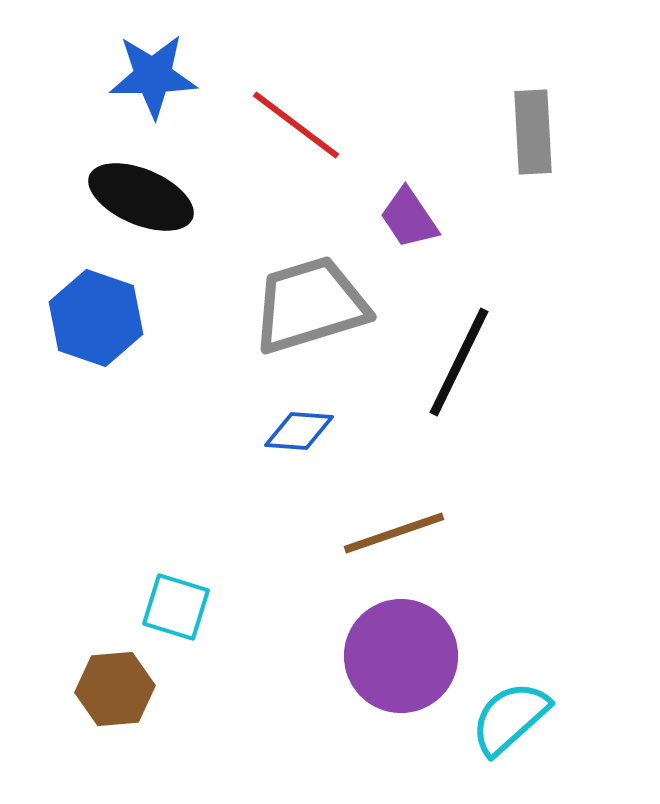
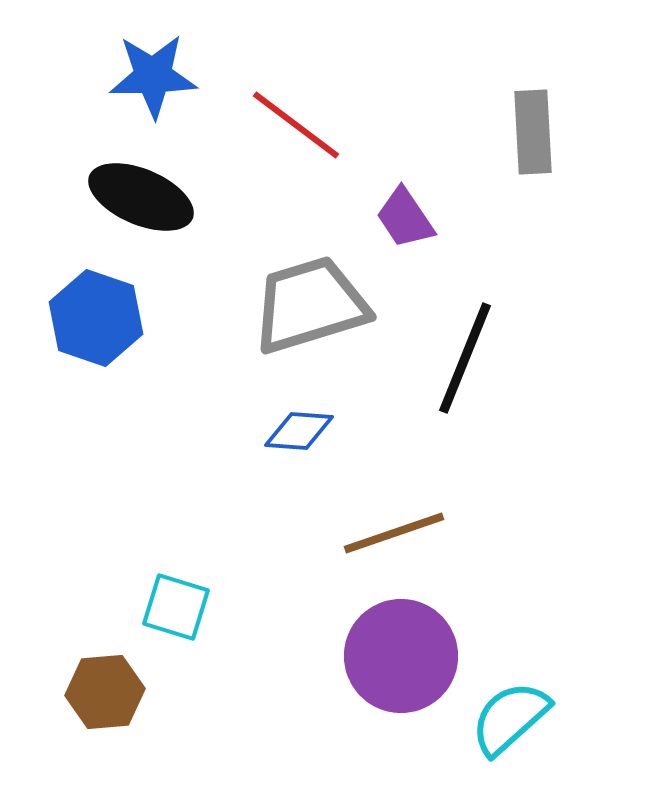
purple trapezoid: moved 4 px left
black line: moved 6 px right, 4 px up; rotated 4 degrees counterclockwise
brown hexagon: moved 10 px left, 3 px down
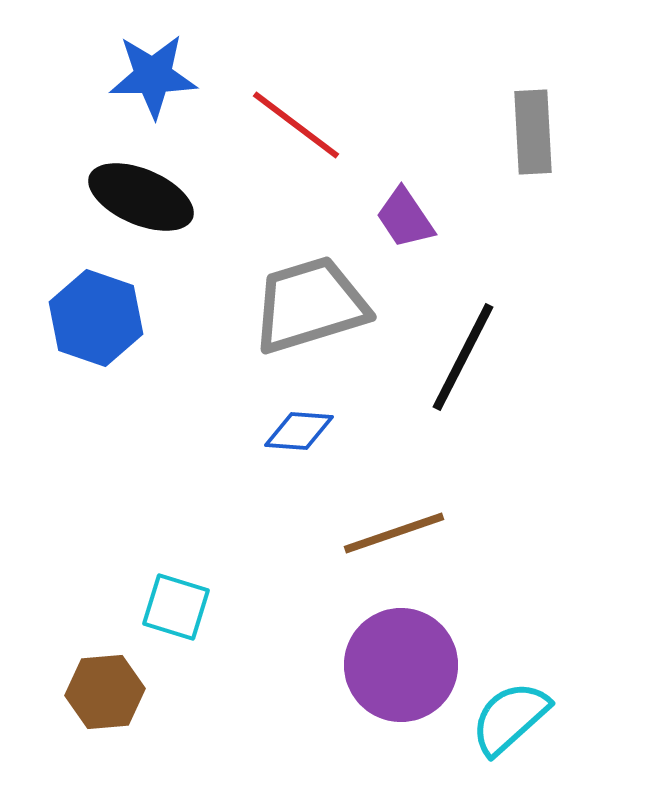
black line: moved 2 px left, 1 px up; rotated 5 degrees clockwise
purple circle: moved 9 px down
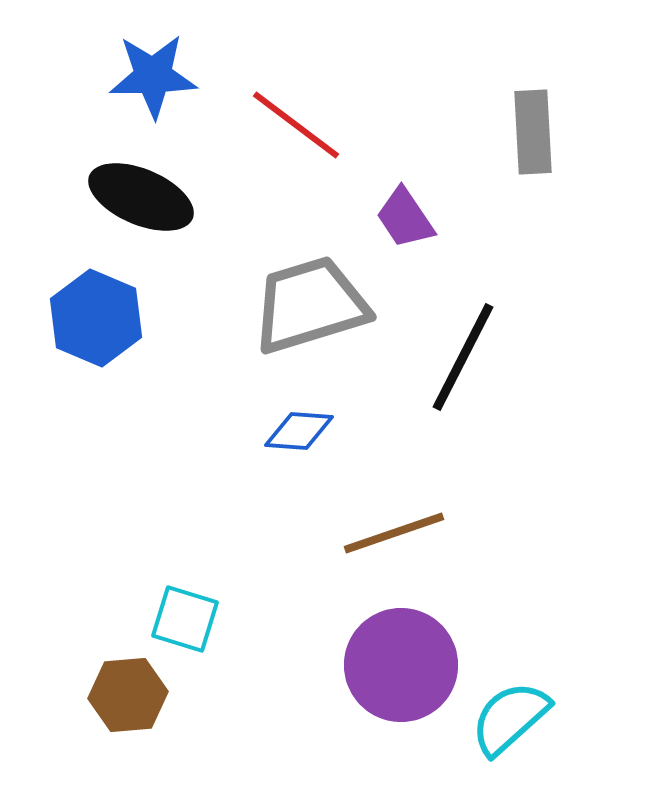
blue hexagon: rotated 4 degrees clockwise
cyan square: moved 9 px right, 12 px down
brown hexagon: moved 23 px right, 3 px down
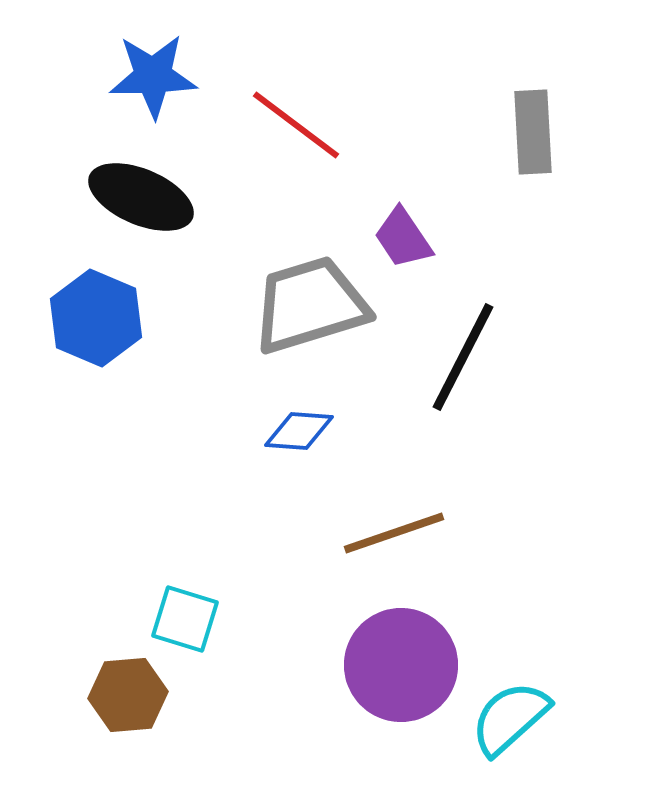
purple trapezoid: moved 2 px left, 20 px down
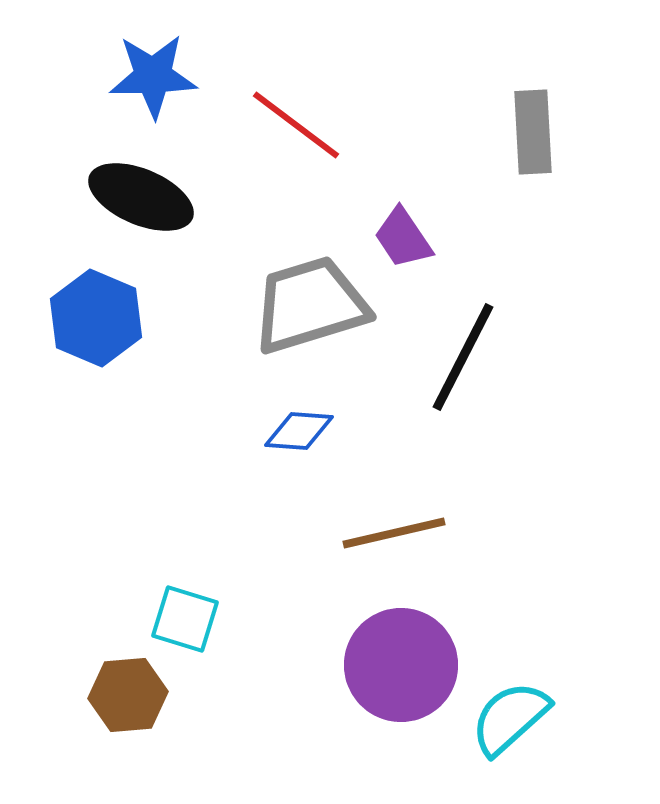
brown line: rotated 6 degrees clockwise
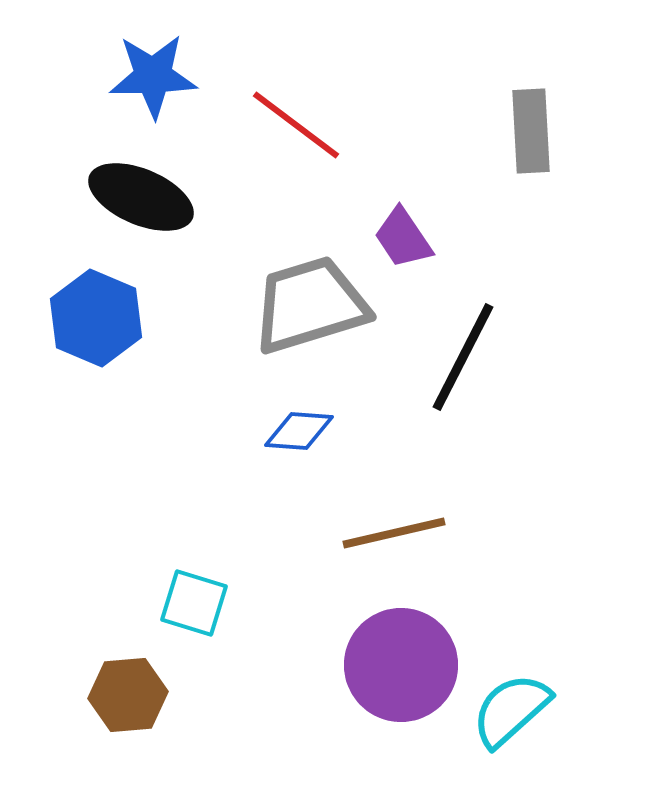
gray rectangle: moved 2 px left, 1 px up
cyan square: moved 9 px right, 16 px up
cyan semicircle: moved 1 px right, 8 px up
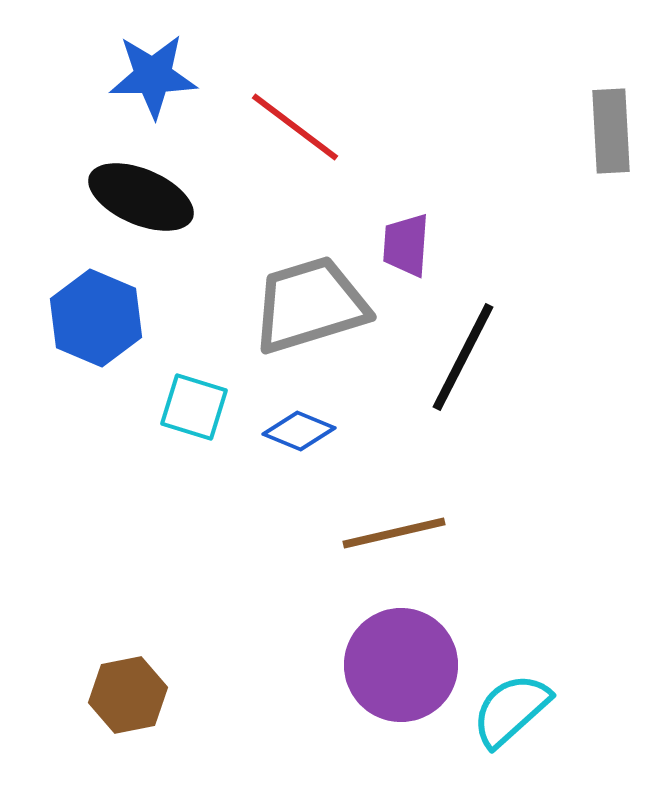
red line: moved 1 px left, 2 px down
gray rectangle: moved 80 px right
purple trapezoid: moved 3 px right, 7 px down; rotated 38 degrees clockwise
blue diamond: rotated 18 degrees clockwise
cyan square: moved 196 px up
brown hexagon: rotated 6 degrees counterclockwise
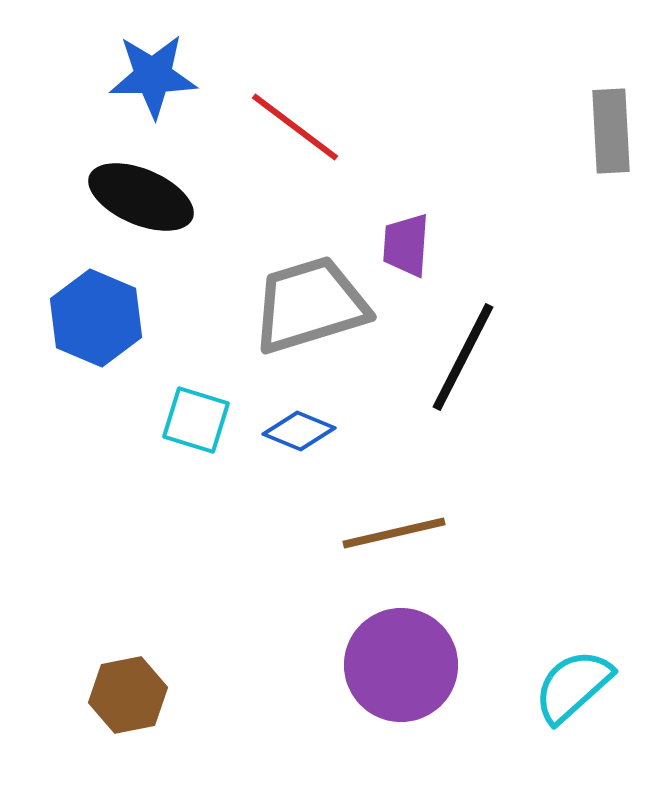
cyan square: moved 2 px right, 13 px down
cyan semicircle: moved 62 px right, 24 px up
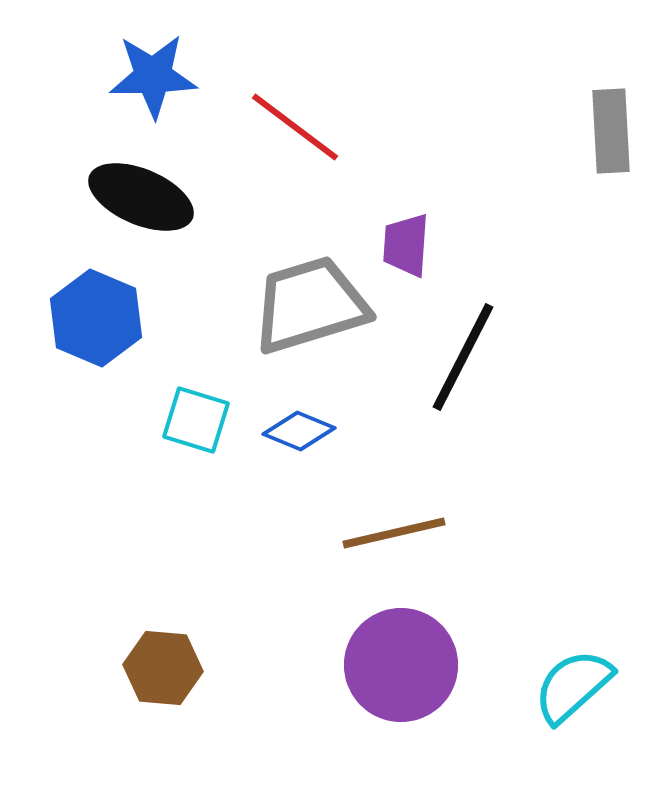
brown hexagon: moved 35 px right, 27 px up; rotated 16 degrees clockwise
